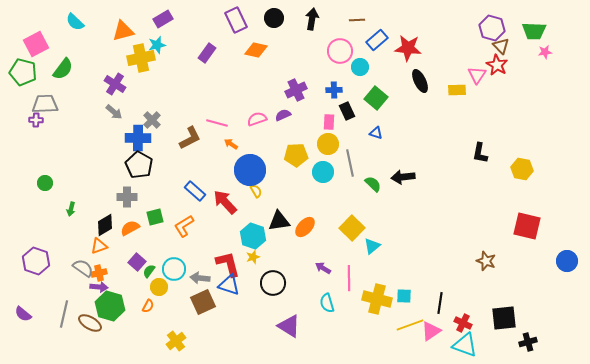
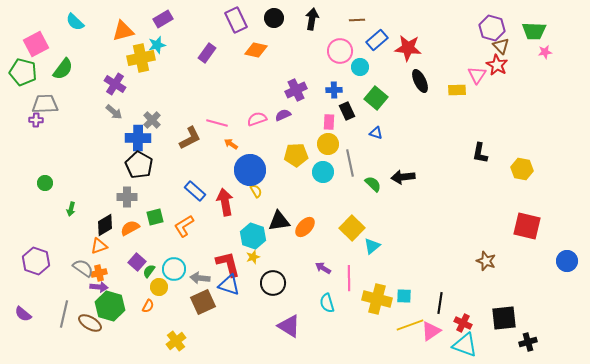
red arrow at (225, 202): rotated 32 degrees clockwise
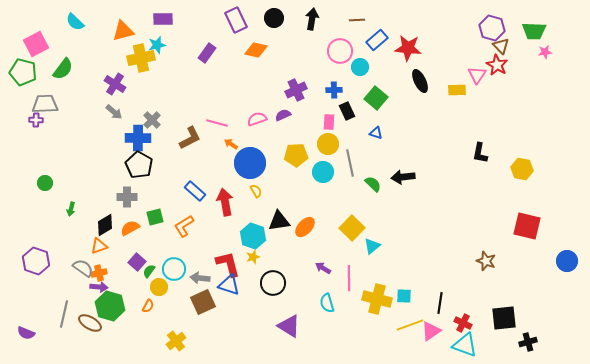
purple rectangle at (163, 19): rotated 30 degrees clockwise
blue circle at (250, 170): moved 7 px up
purple semicircle at (23, 314): moved 3 px right, 19 px down; rotated 18 degrees counterclockwise
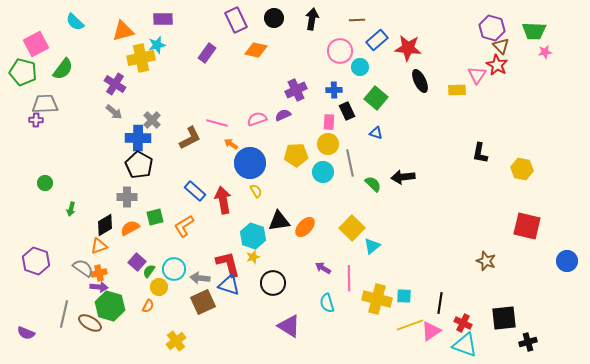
red arrow at (225, 202): moved 2 px left, 2 px up
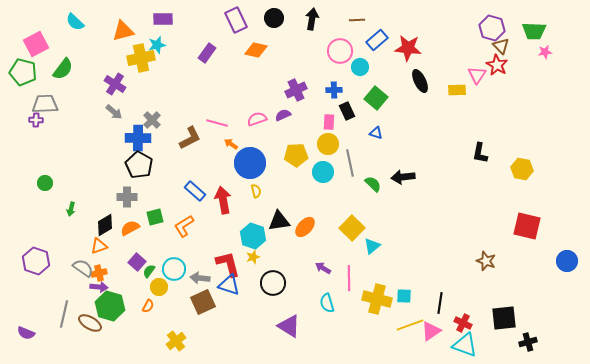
yellow semicircle at (256, 191): rotated 16 degrees clockwise
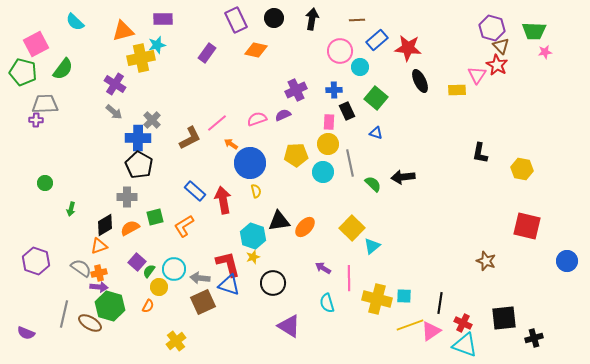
pink line at (217, 123): rotated 55 degrees counterclockwise
gray semicircle at (83, 268): moved 2 px left
black cross at (528, 342): moved 6 px right, 4 px up
